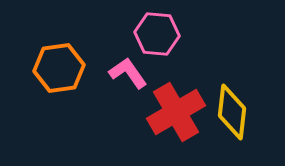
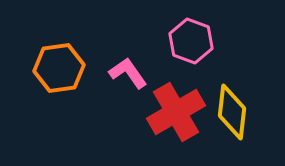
pink hexagon: moved 34 px right, 7 px down; rotated 15 degrees clockwise
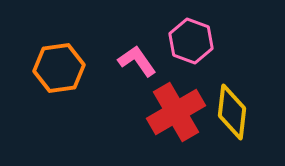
pink L-shape: moved 9 px right, 12 px up
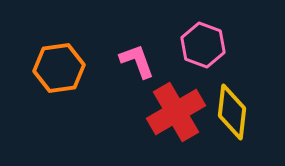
pink hexagon: moved 12 px right, 4 px down
pink L-shape: rotated 15 degrees clockwise
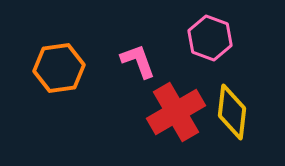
pink hexagon: moved 7 px right, 7 px up
pink L-shape: moved 1 px right
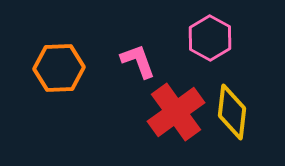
pink hexagon: rotated 9 degrees clockwise
orange hexagon: rotated 6 degrees clockwise
red cross: rotated 6 degrees counterclockwise
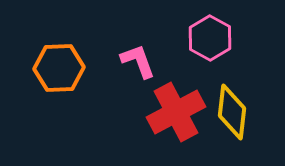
red cross: rotated 8 degrees clockwise
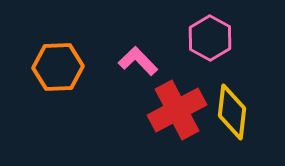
pink L-shape: rotated 24 degrees counterclockwise
orange hexagon: moved 1 px left, 1 px up
red cross: moved 1 px right, 2 px up
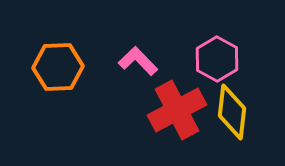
pink hexagon: moved 7 px right, 21 px down
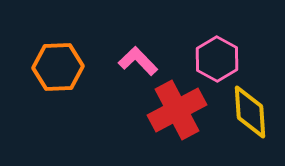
yellow diamond: moved 18 px right; rotated 10 degrees counterclockwise
